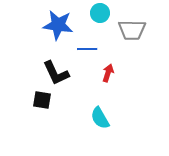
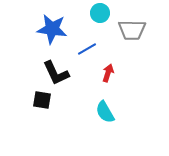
blue star: moved 6 px left, 4 px down
blue line: rotated 30 degrees counterclockwise
cyan semicircle: moved 5 px right, 6 px up
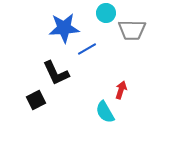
cyan circle: moved 6 px right
blue star: moved 12 px right, 1 px up; rotated 12 degrees counterclockwise
red arrow: moved 13 px right, 17 px down
black square: moved 6 px left; rotated 36 degrees counterclockwise
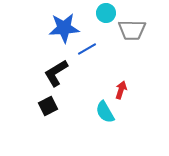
black L-shape: rotated 84 degrees clockwise
black square: moved 12 px right, 6 px down
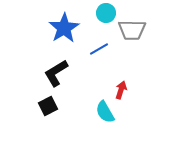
blue star: rotated 28 degrees counterclockwise
blue line: moved 12 px right
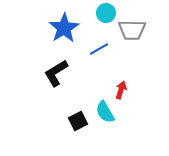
black square: moved 30 px right, 15 px down
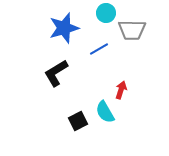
blue star: rotated 16 degrees clockwise
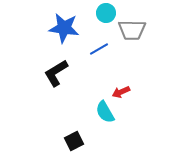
blue star: rotated 24 degrees clockwise
red arrow: moved 2 px down; rotated 132 degrees counterclockwise
black square: moved 4 px left, 20 px down
